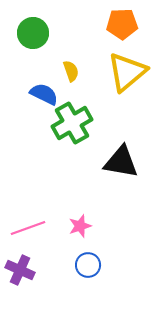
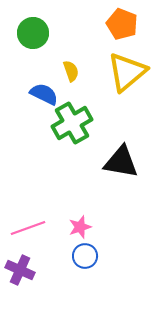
orange pentagon: rotated 24 degrees clockwise
pink star: moved 1 px down
blue circle: moved 3 px left, 9 px up
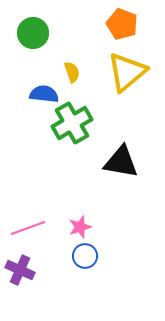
yellow semicircle: moved 1 px right, 1 px down
blue semicircle: rotated 20 degrees counterclockwise
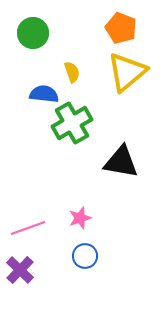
orange pentagon: moved 1 px left, 4 px down
pink star: moved 9 px up
purple cross: rotated 20 degrees clockwise
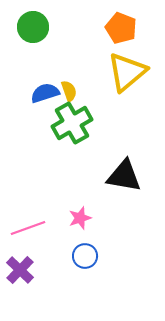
green circle: moved 6 px up
yellow semicircle: moved 3 px left, 19 px down
blue semicircle: moved 1 px right, 1 px up; rotated 24 degrees counterclockwise
black triangle: moved 3 px right, 14 px down
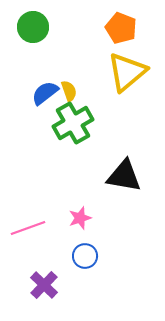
blue semicircle: rotated 20 degrees counterclockwise
green cross: moved 1 px right
purple cross: moved 24 px right, 15 px down
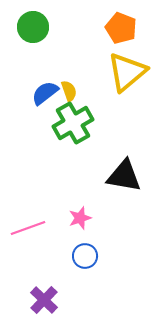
purple cross: moved 15 px down
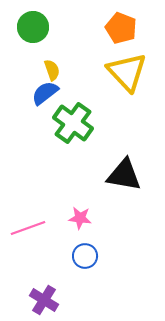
yellow triangle: rotated 33 degrees counterclockwise
yellow semicircle: moved 17 px left, 21 px up
green cross: rotated 24 degrees counterclockwise
black triangle: moved 1 px up
pink star: rotated 25 degrees clockwise
purple cross: rotated 12 degrees counterclockwise
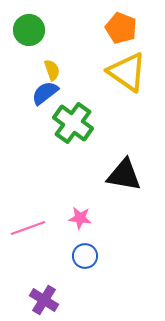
green circle: moved 4 px left, 3 px down
yellow triangle: rotated 12 degrees counterclockwise
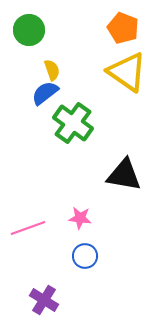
orange pentagon: moved 2 px right
